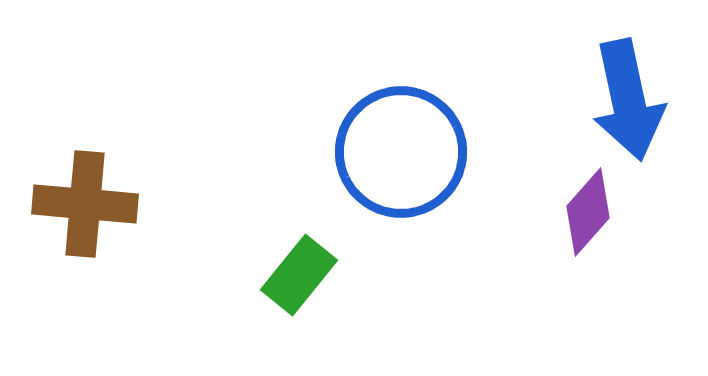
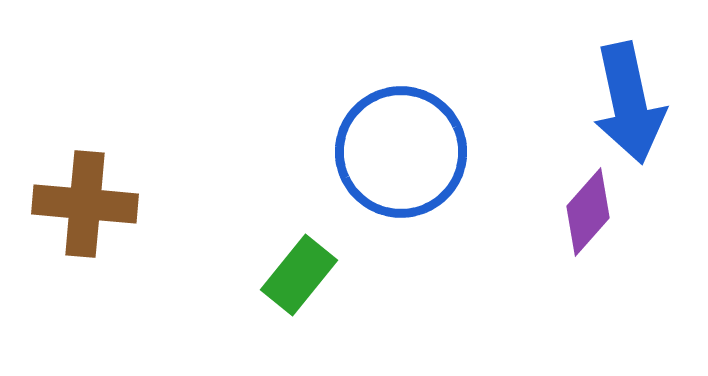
blue arrow: moved 1 px right, 3 px down
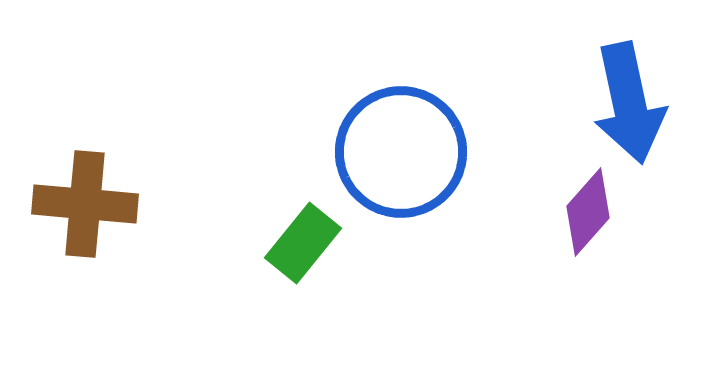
green rectangle: moved 4 px right, 32 px up
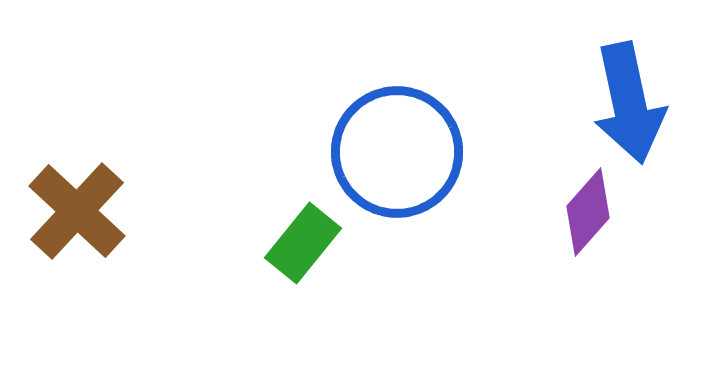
blue circle: moved 4 px left
brown cross: moved 8 px left, 7 px down; rotated 38 degrees clockwise
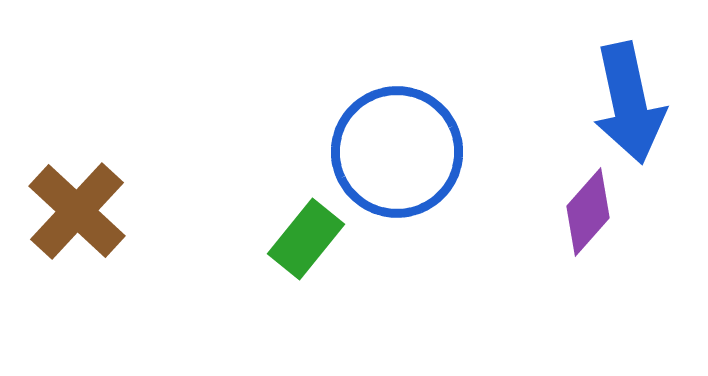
green rectangle: moved 3 px right, 4 px up
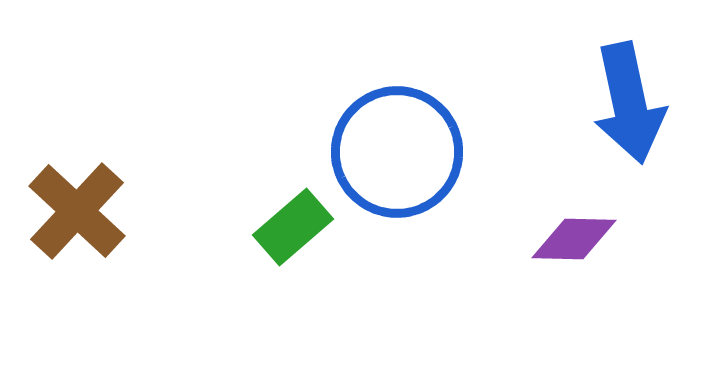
purple diamond: moved 14 px left, 27 px down; rotated 50 degrees clockwise
green rectangle: moved 13 px left, 12 px up; rotated 10 degrees clockwise
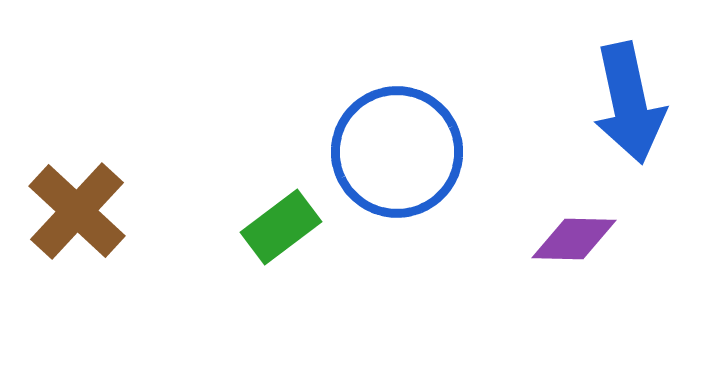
green rectangle: moved 12 px left; rotated 4 degrees clockwise
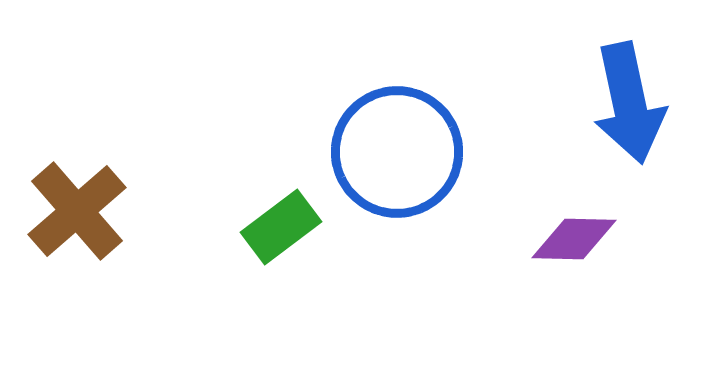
brown cross: rotated 6 degrees clockwise
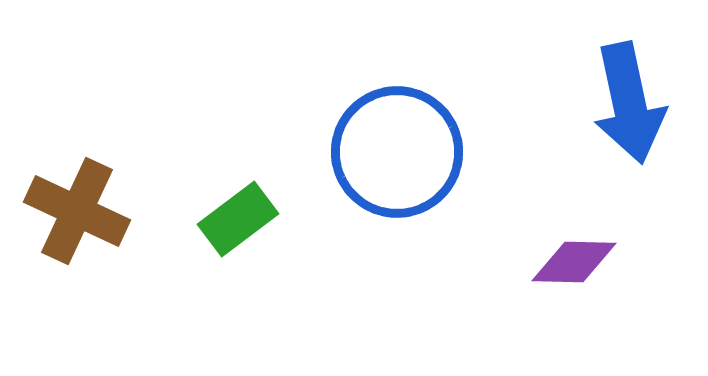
brown cross: rotated 24 degrees counterclockwise
green rectangle: moved 43 px left, 8 px up
purple diamond: moved 23 px down
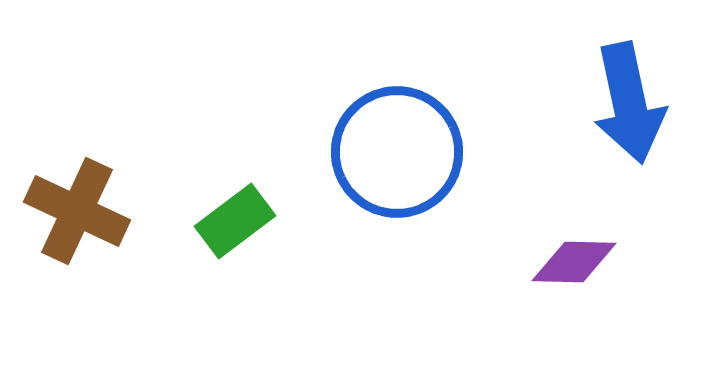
green rectangle: moved 3 px left, 2 px down
